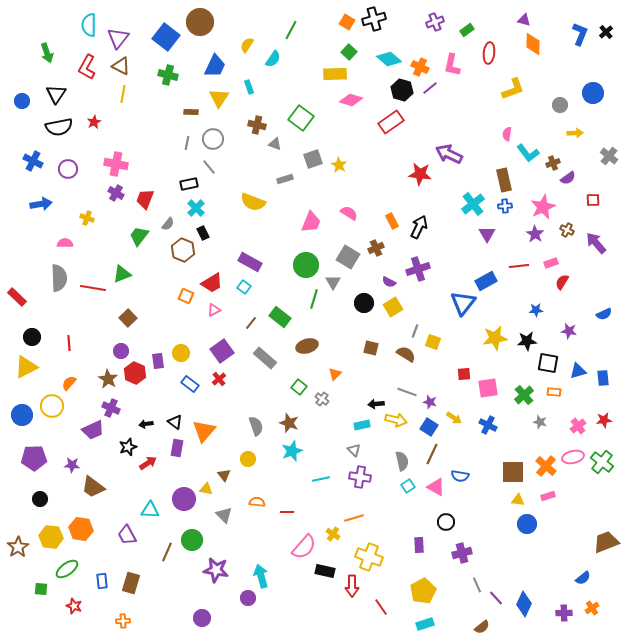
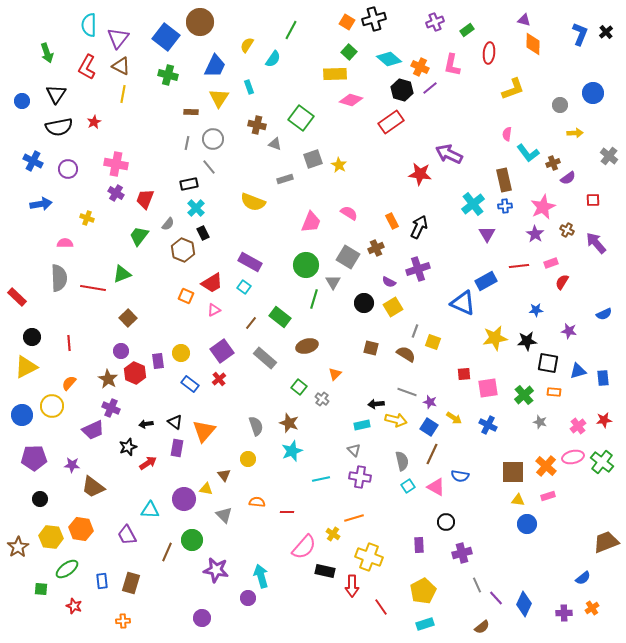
blue triangle at (463, 303): rotated 44 degrees counterclockwise
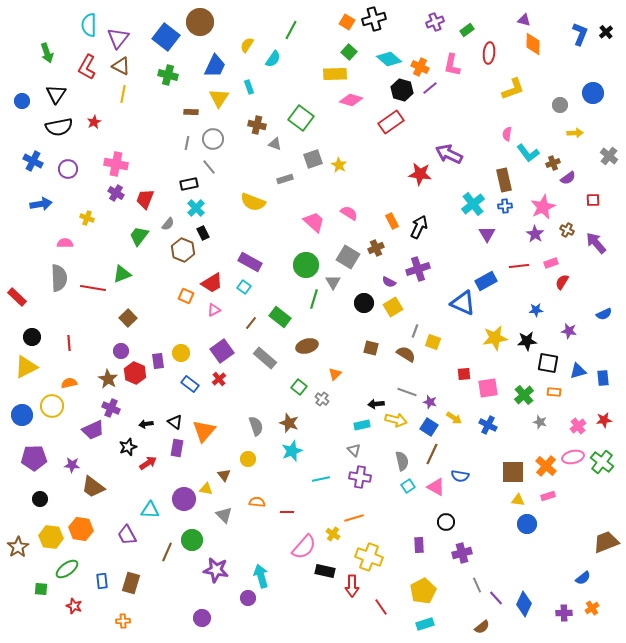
pink trapezoid at (311, 222): moved 3 px right; rotated 70 degrees counterclockwise
orange semicircle at (69, 383): rotated 35 degrees clockwise
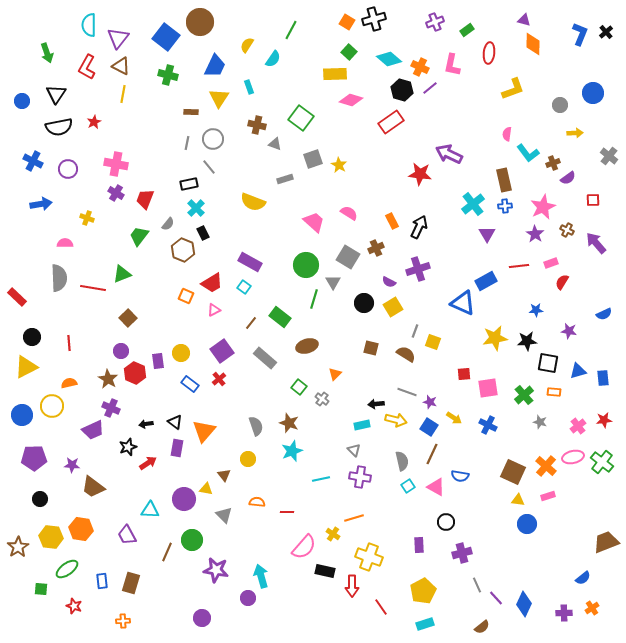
brown square at (513, 472): rotated 25 degrees clockwise
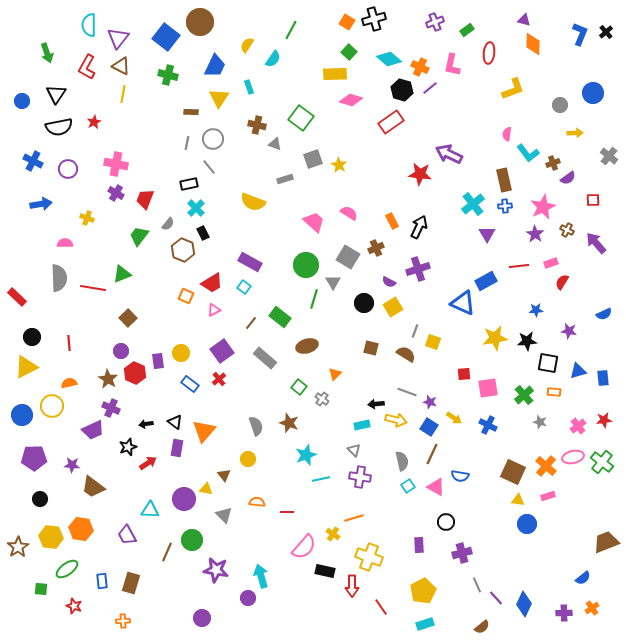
cyan star at (292, 451): moved 14 px right, 4 px down
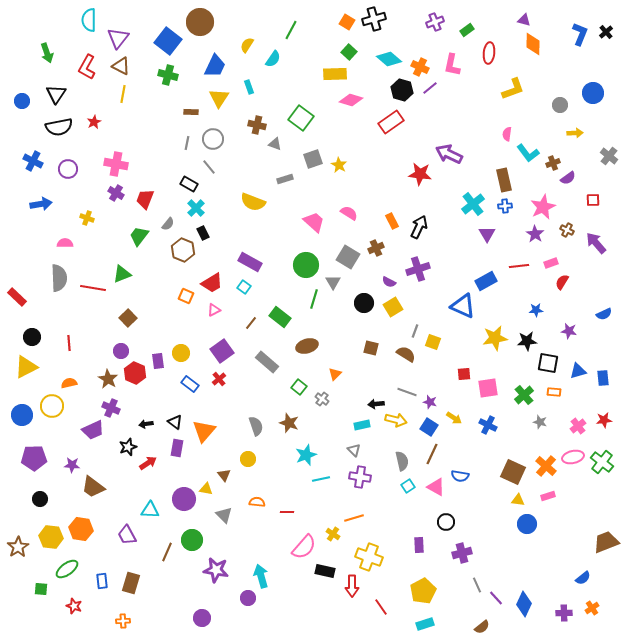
cyan semicircle at (89, 25): moved 5 px up
blue square at (166, 37): moved 2 px right, 4 px down
black rectangle at (189, 184): rotated 42 degrees clockwise
blue triangle at (463, 303): moved 3 px down
gray rectangle at (265, 358): moved 2 px right, 4 px down
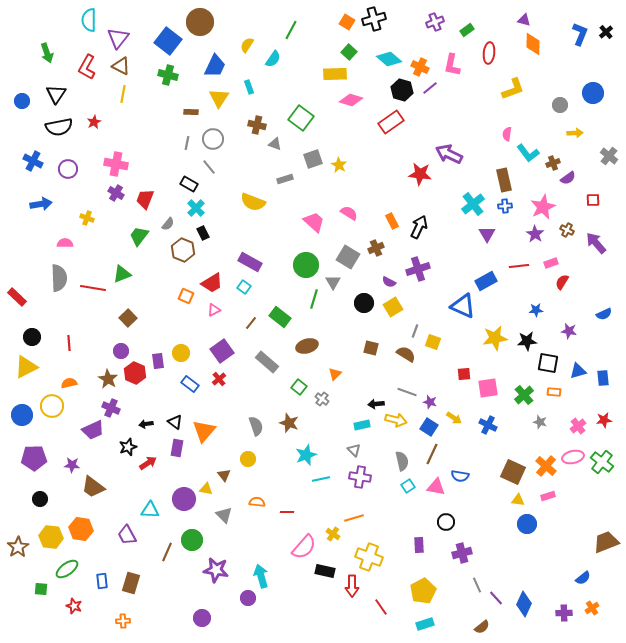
pink triangle at (436, 487): rotated 18 degrees counterclockwise
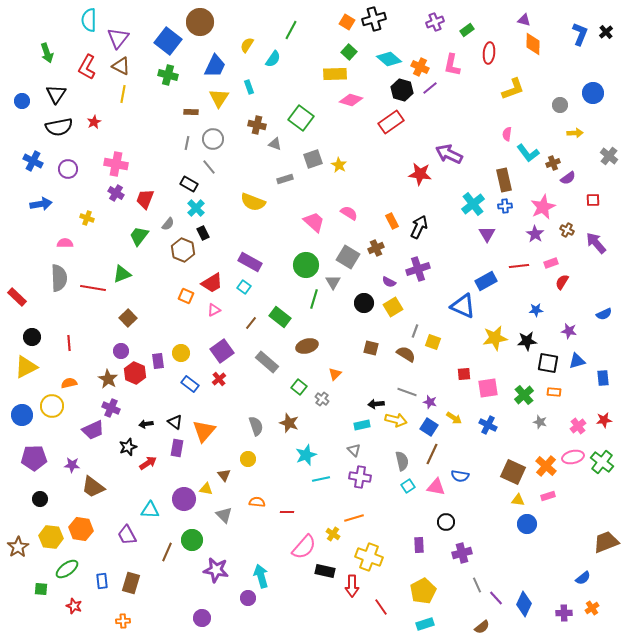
blue triangle at (578, 371): moved 1 px left, 10 px up
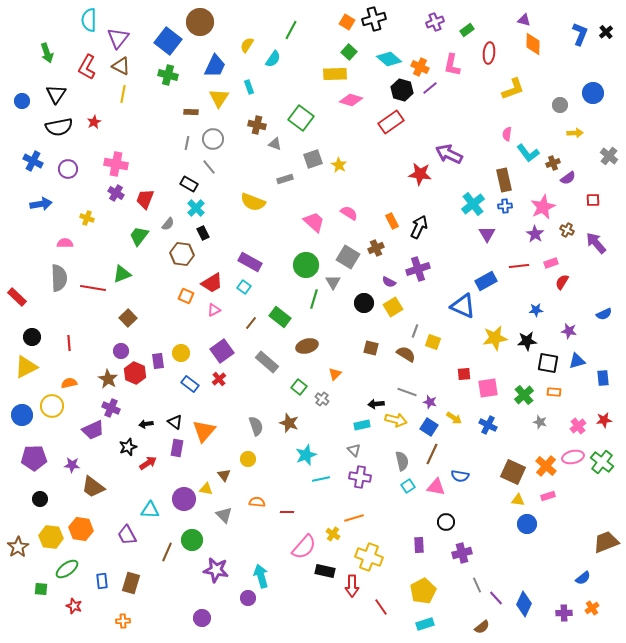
brown hexagon at (183, 250): moved 1 px left, 4 px down; rotated 15 degrees counterclockwise
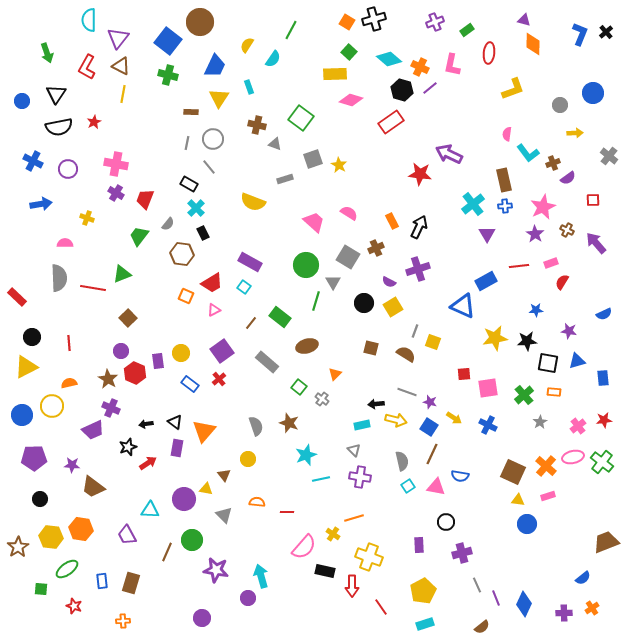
green line at (314, 299): moved 2 px right, 2 px down
gray star at (540, 422): rotated 24 degrees clockwise
purple line at (496, 598): rotated 21 degrees clockwise
